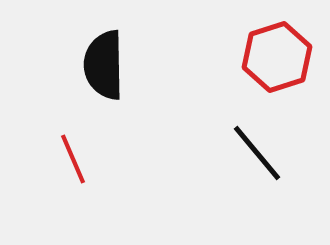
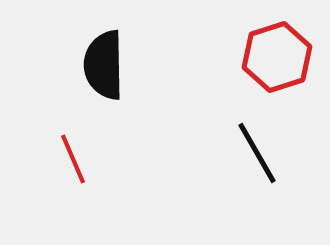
black line: rotated 10 degrees clockwise
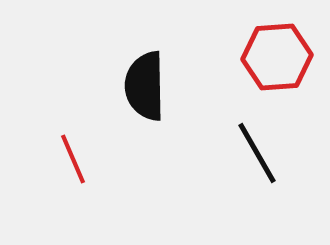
red hexagon: rotated 14 degrees clockwise
black semicircle: moved 41 px right, 21 px down
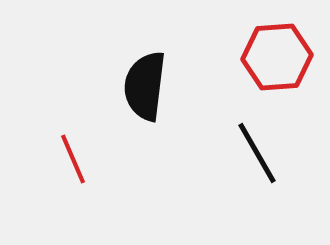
black semicircle: rotated 8 degrees clockwise
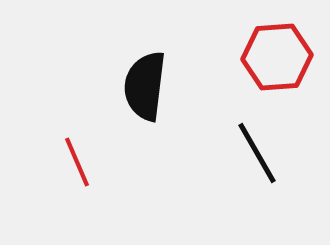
red line: moved 4 px right, 3 px down
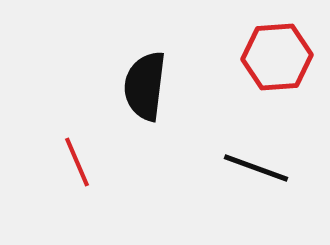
black line: moved 1 px left, 15 px down; rotated 40 degrees counterclockwise
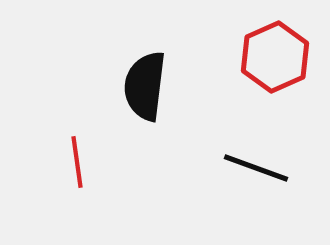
red hexagon: moved 2 px left; rotated 20 degrees counterclockwise
red line: rotated 15 degrees clockwise
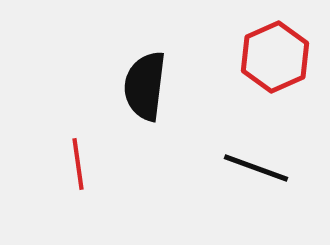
red line: moved 1 px right, 2 px down
